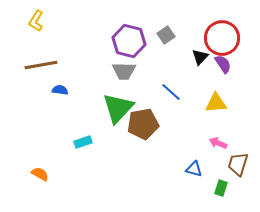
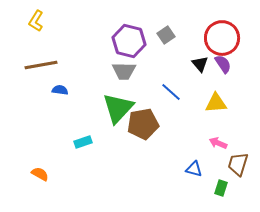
black triangle: moved 7 px down; rotated 24 degrees counterclockwise
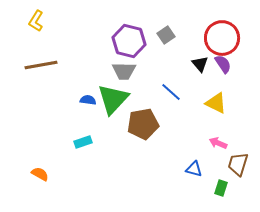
blue semicircle: moved 28 px right, 10 px down
yellow triangle: rotated 30 degrees clockwise
green triangle: moved 5 px left, 9 px up
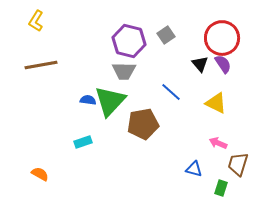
green triangle: moved 3 px left, 2 px down
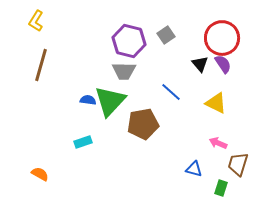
brown line: rotated 64 degrees counterclockwise
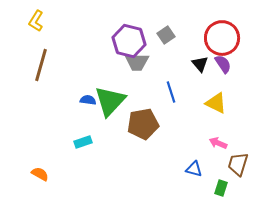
gray trapezoid: moved 13 px right, 9 px up
blue line: rotated 30 degrees clockwise
